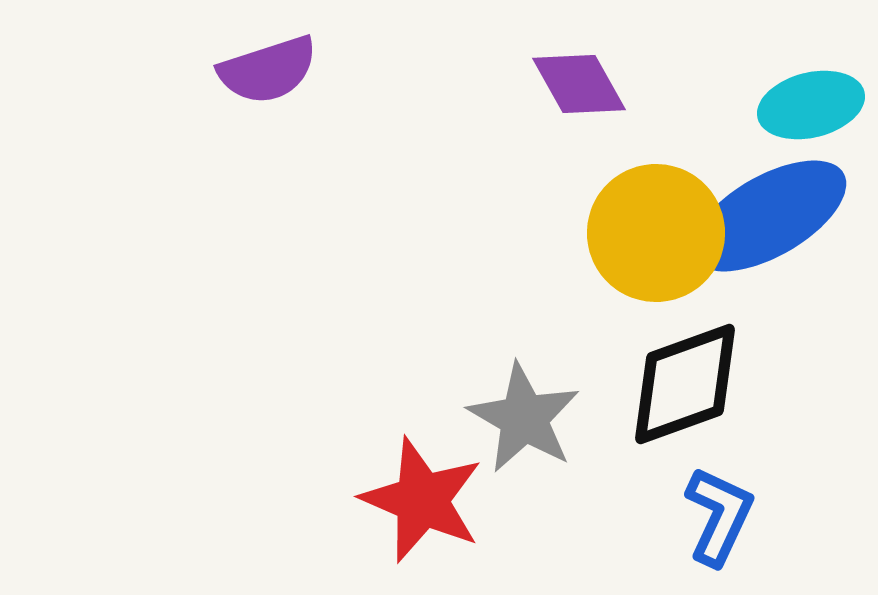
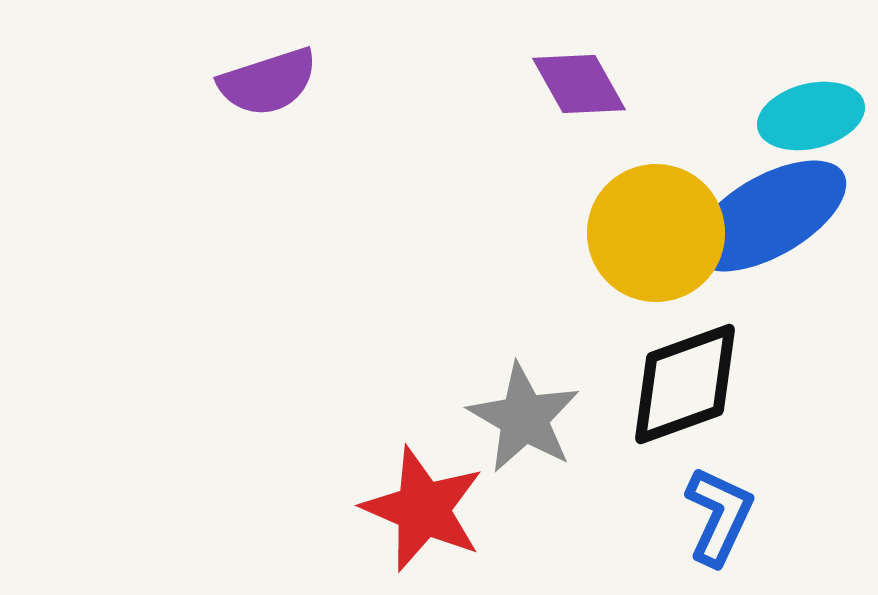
purple semicircle: moved 12 px down
cyan ellipse: moved 11 px down
red star: moved 1 px right, 9 px down
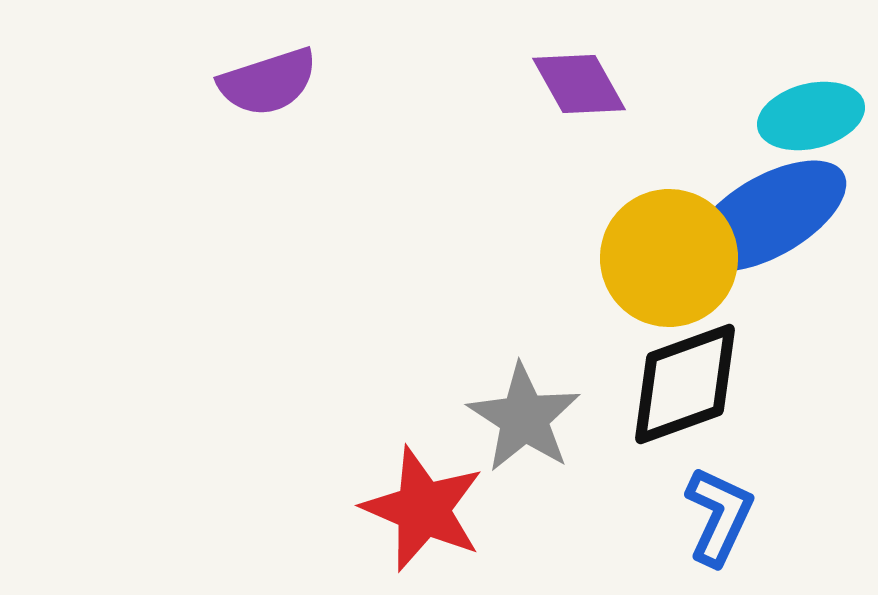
yellow circle: moved 13 px right, 25 px down
gray star: rotated 3 degrees clockwise
